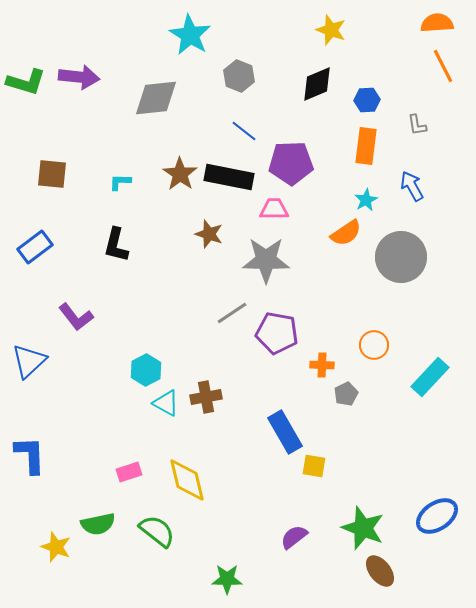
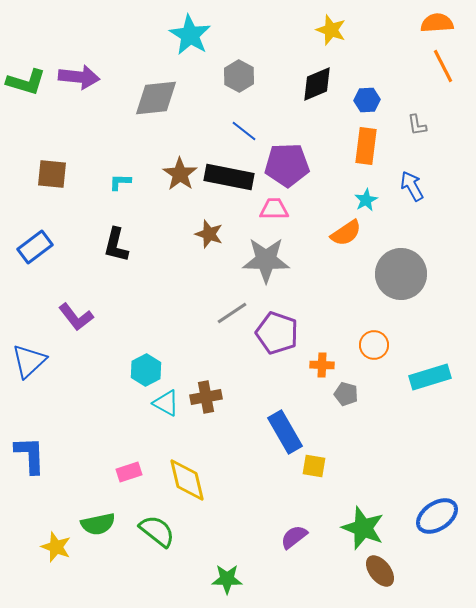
gray hexagon at (239, 76): rotated 8 degrees clockwise
purple pentagon at (291, 163): moved 4 px left, 2 px down
gray circle at (401, 257): moved 17 px down
purple pentagon at (277, 333): rotated 9 degrees clockwise
cyan rectangle at (430, 377): rotated 30 degrees clockwise
gray pentagon at (346, 394): rotated 30 degrees counterclockwise
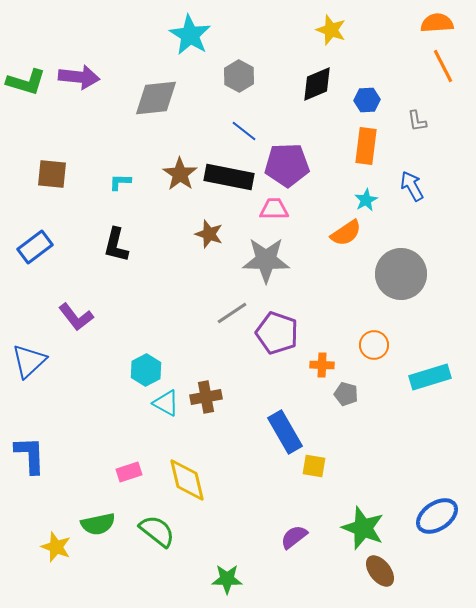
gray L-shape at (417, 125): moved 4 px up
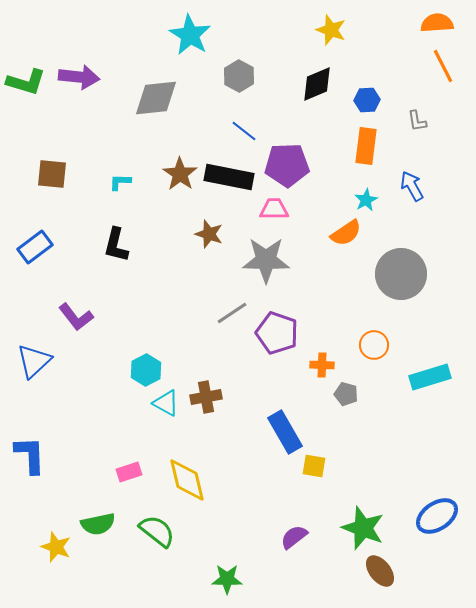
blue triangle at (29, 361): moved 5 px right
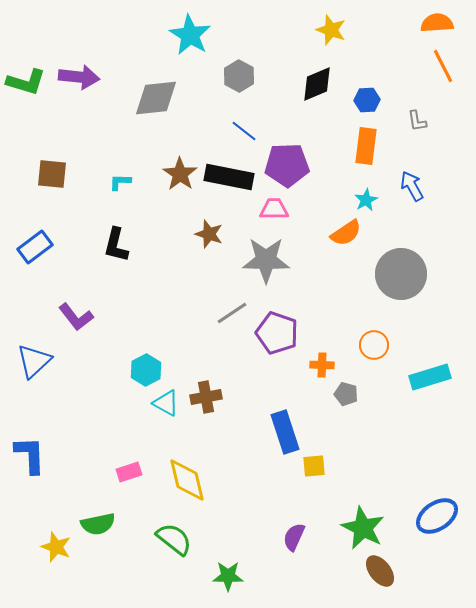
blue rectangle at (285, 432): rotated 12 degrees clockwise
yellow square at (314, 466): rotated 15 degrees counterclockwise
green star at (363, 528): rotated 6 degrees clockwise
green semicircle at (157, 531): moved 17 px right, 8 px down
purple semicircle at (294, 537): rotated 28 degrees counterclockwise
green star at (227, 579): moved 1 px right, 3 px up
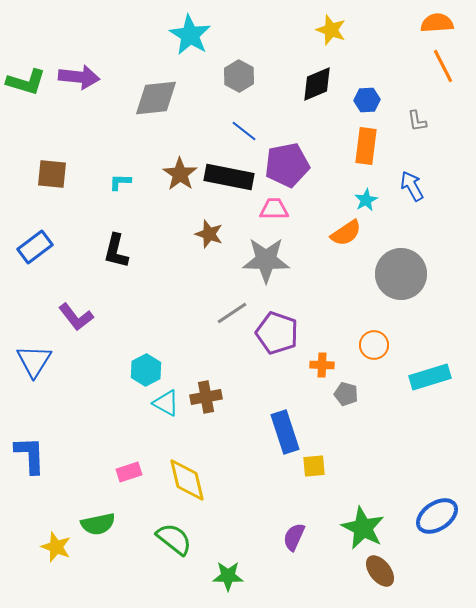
purple pentagon at (287, 165): rotated 9 degrees counterclockwise
black L-shape at (116, 245): moved 6 px down
blue triangle at (34, 361): rotated 15 degrees counterclockwise
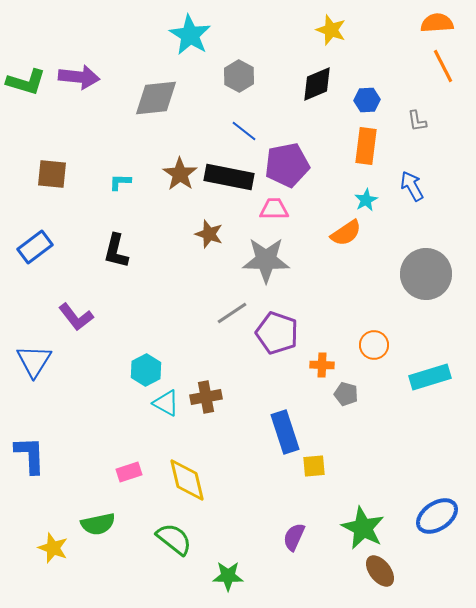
gray circle at (401, 274): moved 25 px right
yellow star at (56, 547): moved 3 px left, 1 px down
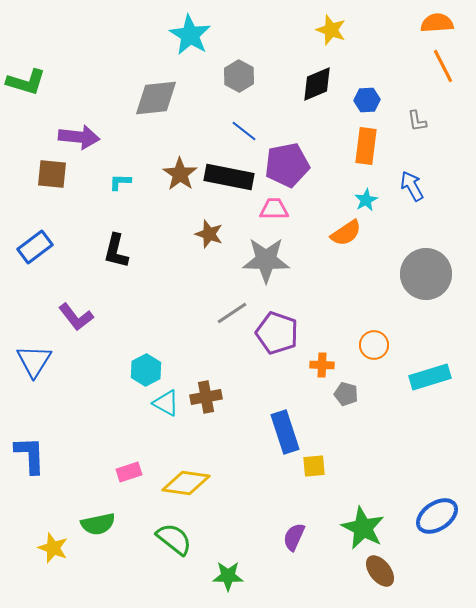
purple arrow at (79, 77): moved 60 px down
yellow diamond at (187, 480): moved 1 px left, 3 px down; rotated 69 degrees counterclockwise
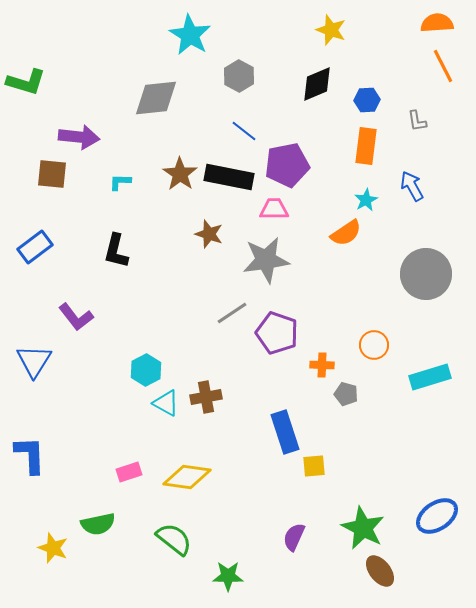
gray star at (266, 260): rotated 9 degrees counterclockwise
yellow diamond at (186, 483): moved 1 px right, 6 px up
